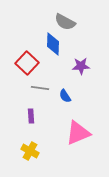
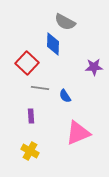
purple star: moved 13 px right, 1 px down
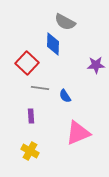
purple star: moved 2 px right, 2 px up
